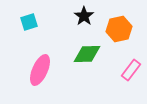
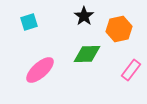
pink ellipse: rotated 24 degrees clockwise
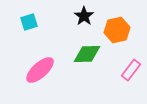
orange hexagon: moved 2 px left, 1 px down
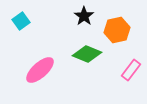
cyan square: moved 8 px left, 1 px up; rotated 18 degrees counterclockwise
green diamond: rotated 24 degrees clockwise
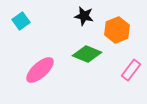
black star: rotated 24 degrees counterclockwise
orange hexagon: rotated 10 degrees counterclockwise
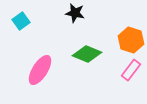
black star: moved 9 px left, 3 px up
orange hexagon: moved 14 px right, 10 px down; rotated 20 degrees counterclockwise
pink ellipse: rotated 16 degrees counterclockwise
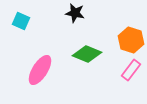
cyan square: rotated 30 degrees counterclockwise
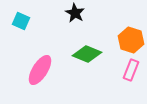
black star: rotated 18 degrees clockwise
pink rectangle: rotated 15 degrees counterclockwise
